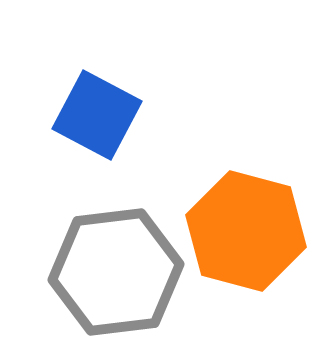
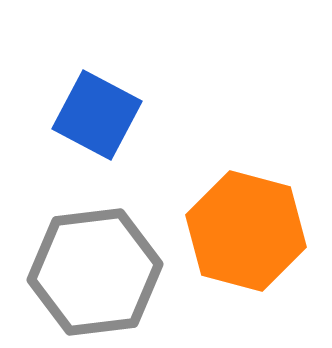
gray hexagon: moved 21 px left
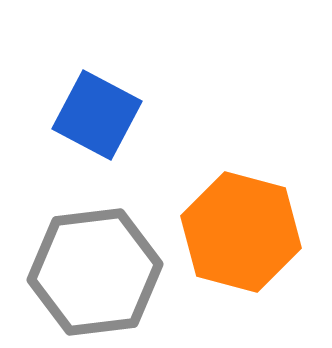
orange hexagon: moved 5 px left, 1 px down
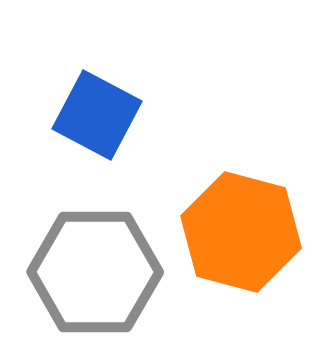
gray hexagon: rotated 7 degrees clockwise
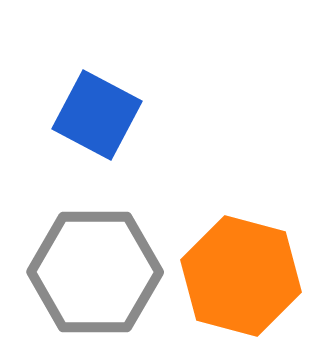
orange hexagon: moved 44 px down
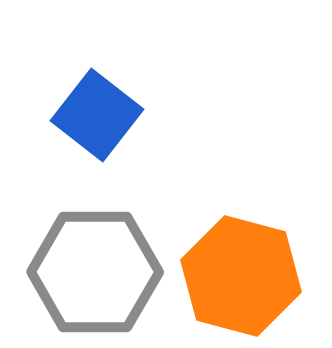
blue square: rotated 10 degrees clockwise
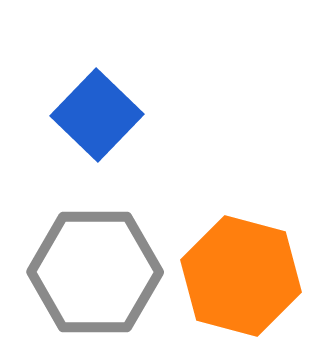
blue square: rotated 6 degrees clockwise
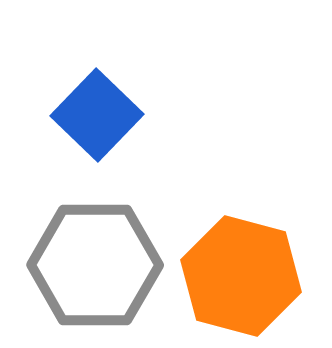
gray hexagon: moved 7 px up
